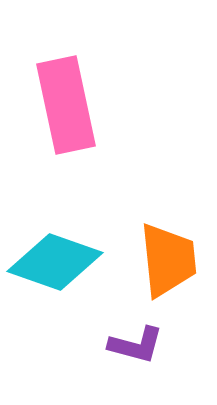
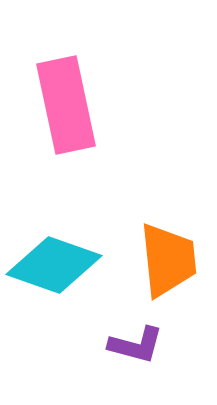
cyan diamond: moved 1 px left, 3 px down
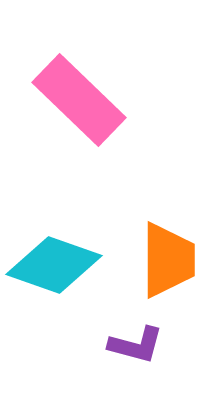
pink rectangle: moved 13 px right, 5 px up; rotated 34 degrees counterclockwise
orange trapezoid: rotated 6 degrees clockwise
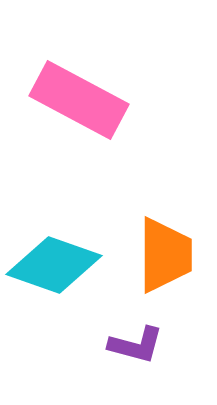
pink rectangle: rotated 16 degrees counterclockwise
orange trapezoid: moved 3 px left, 5 px up
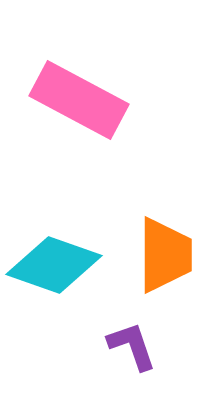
purple L-shape: moved 4 px left, 1 px down; rotated 124 degrees counterclockwise
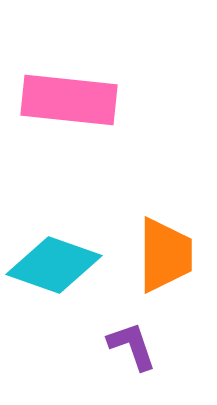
pink rectangle: moved 10 px left; rotated 22 degrees counterclockwise
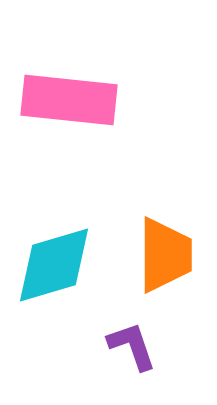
cyan diamond: rotated 36 degrees counterclockwise
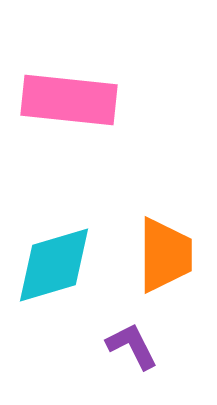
purple L-shape: rotated 8 degrees counterclockwise
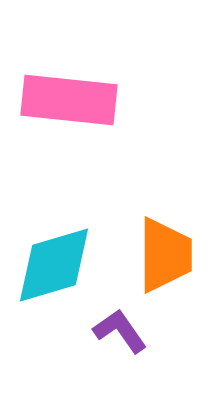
purple L-shape: moved 12 px left, 15 px up; rotated 8 degrees counterclockwise
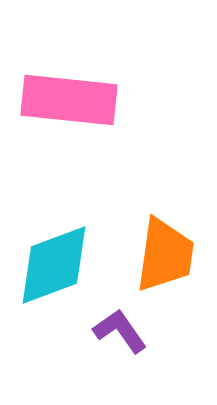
orange trapezoid: rotated 8 degrees clockwise
cyan diamond: rotated 4 degrees counterclockwise
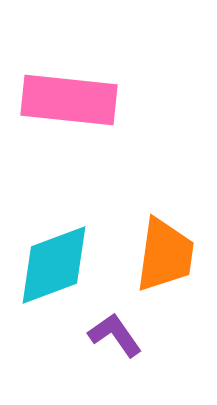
purple L-shape: moved 5 px left, 4 px down
